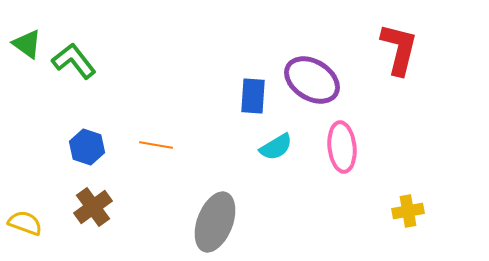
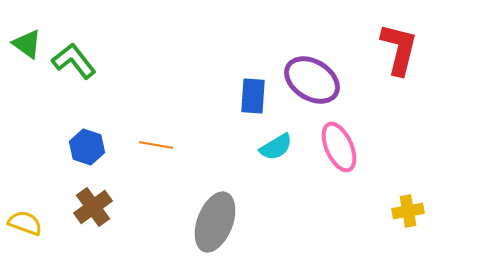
pink ellipse: moved 3 px left; rotated 18 degrees counterclockwise
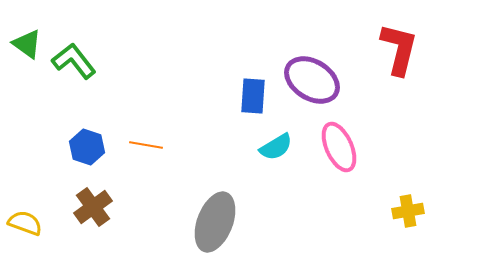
orange line: moved 10 px left
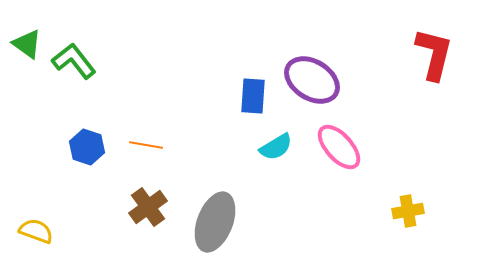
red L-shape: moved 35 px right, 5 px down
pink ellipse: rotated 18 degrees counterclockwise
brown cross: moved 55 px right
yellow semicircle: moved 11 px right, 8 px down
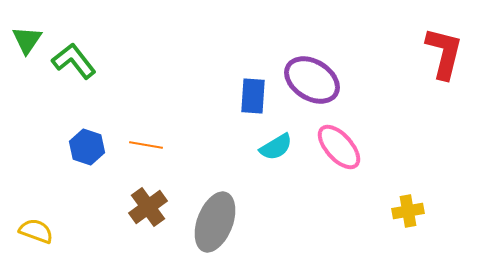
green triangle: moved 4 px up; rotated 28 degrees clockwise
red L-shape: moved 10 px right, 1 px up
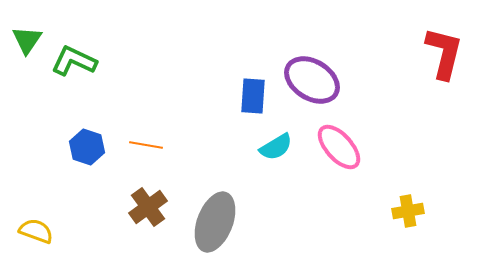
green L-shape: rotated 27 degrees counterclockwise
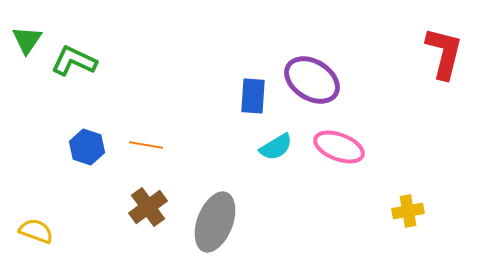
pink ellipse: rotated 27 degrees counterclockwise
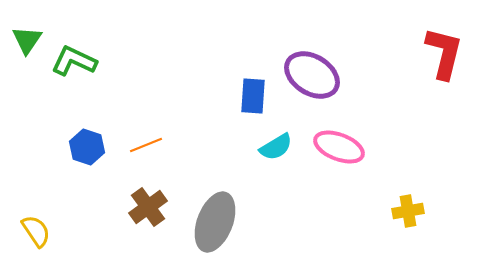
purple ellipse: moved 5 px up
orange line: rotated 32 degrees counterclockwise
yellow semicircle: rotated 36 degrees clockwise
